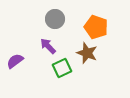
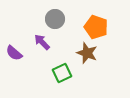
purple arrow: moved 6 px left, 4 px up
purple semicircle: moved 1 px left, 8 px up; rotated 102 degrees counterclockwise
green square: moved 5 px down
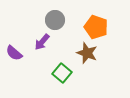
gray circle: moved 1 px down
purple arrow: rotated 96 degrees counterclockwise
green square: rotated 24 degrees counterclockwise
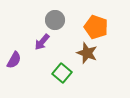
purple semicircle: moved 7 px down; rotated 102 degrees counterclockwise
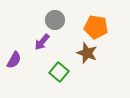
orange pentagon: rotated 10 degrees counterclockwise
green square: moved 3 px left, 1 px up
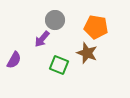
purple arrow: moved 3 px up
green square: moved 7 px up; rotated 18 degrees counterclockwise
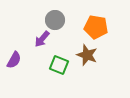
brown star: moved 2 px down
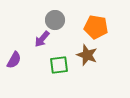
green square: rotated 30 degrees counterclockwise
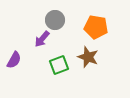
brown star: moved 1 px right, 2 px down
green square: rotated 12 degrees counterclockwise
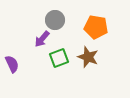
purple semicircle: moved 2 px left, 4 px down; rotated 54 degrees counterclockwise
green square: moved 7 px up
